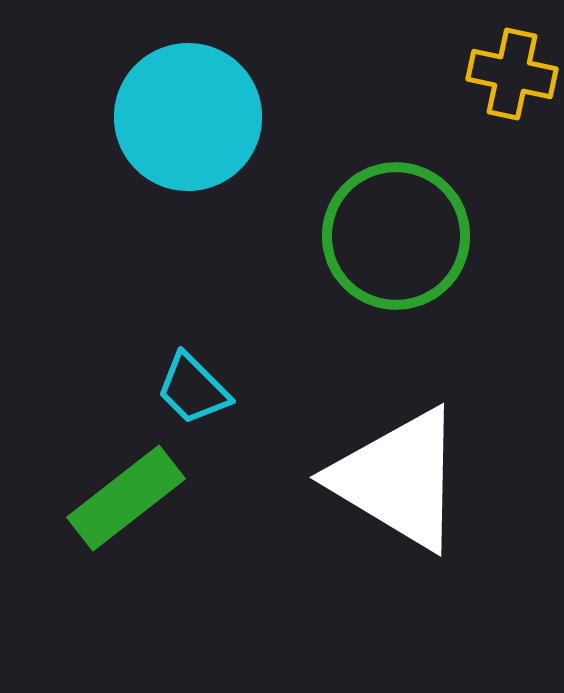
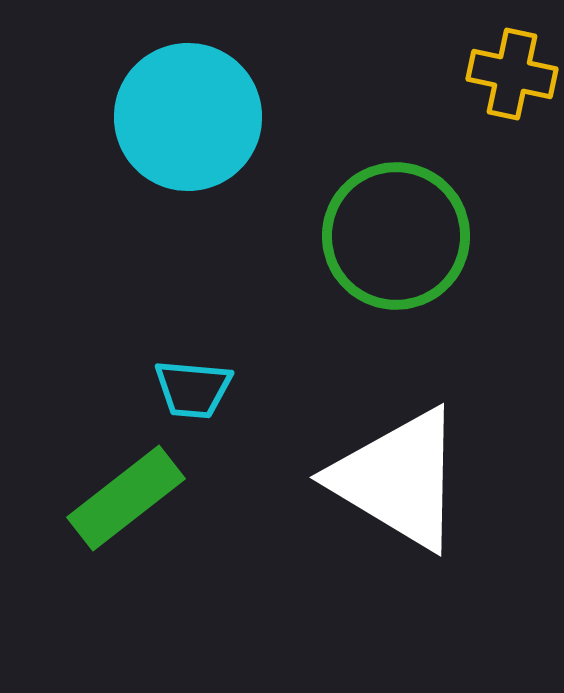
cyan trapezoid: rotated 40 degrees counterclockwise
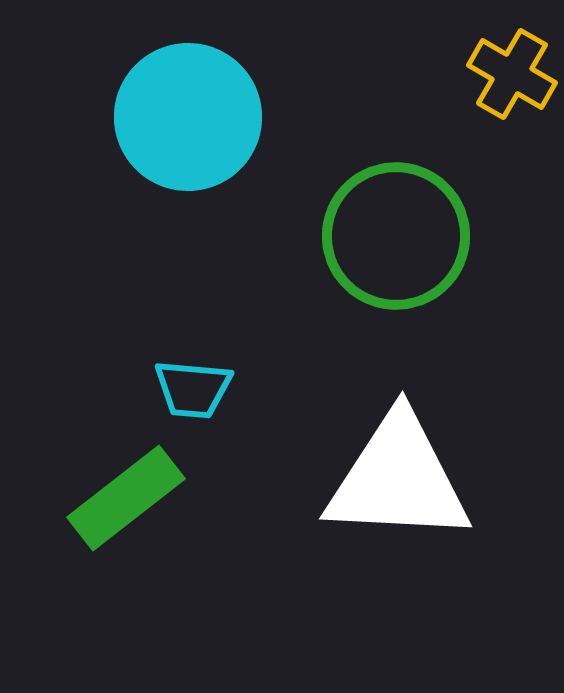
yellow cross: rotated 18 degrees clockwise
white triangle: rotated 28 degrees counterclockwise
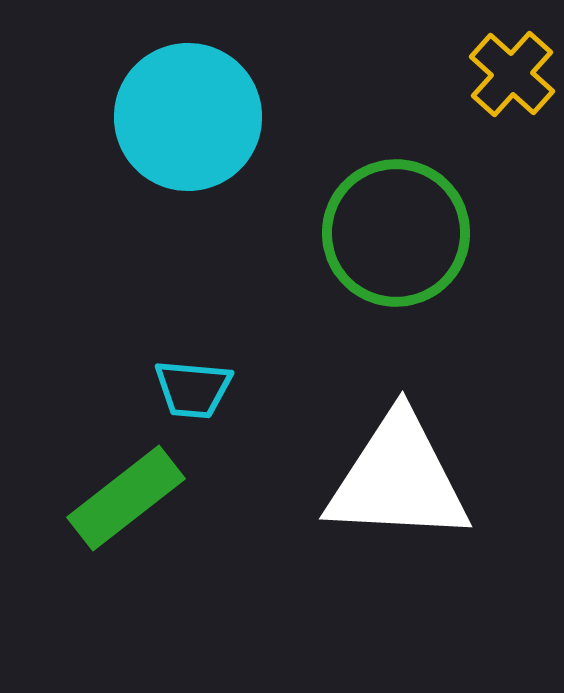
yellow cross: rotated 12 degrees clockwise
green circle: moved 3 px up
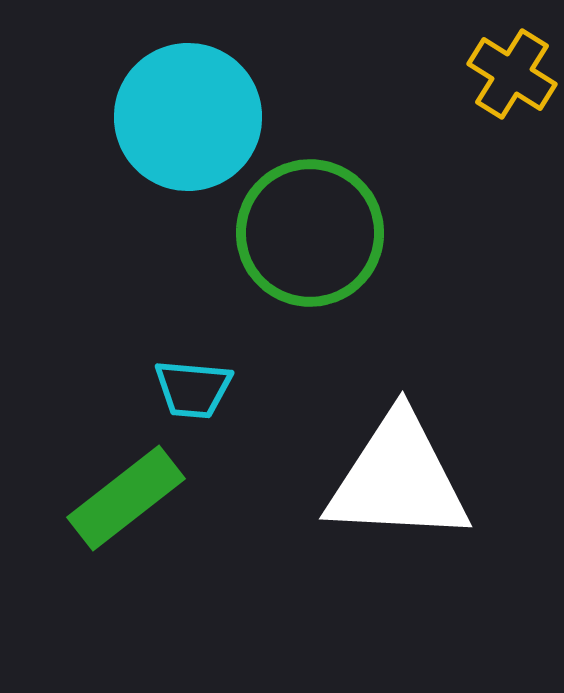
yellow cross: rotated 10 degrees counterclockwise
green circle: moved 86 px left
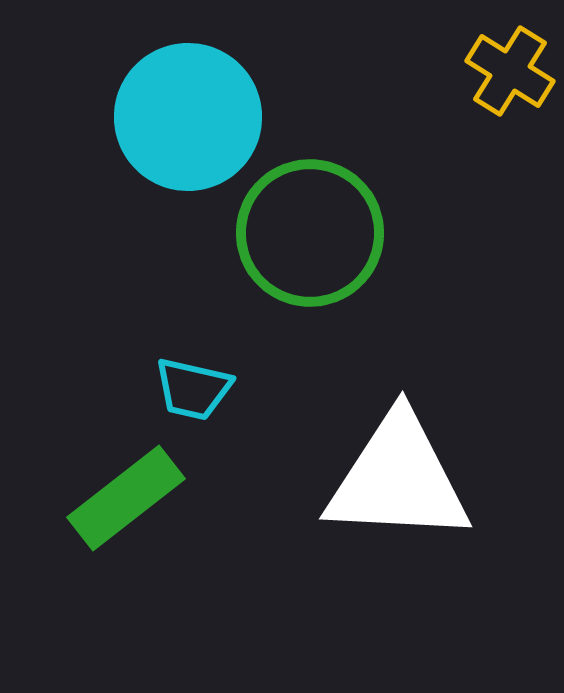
yellow cross: moved 2 px left, 3 px up
cyan trapezoid: rotated 8 degrees clockwise
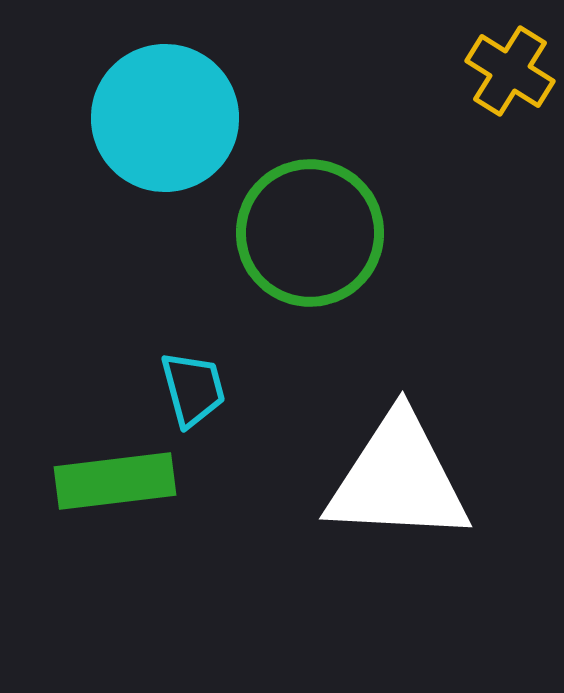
cyan circle: moved 23 px left, 1 px down
cyan trapezoid: rotated 118 degrees counterclockwise
green rectangle: moved 11 px left, 17 px up; rotated 31 degrees clockwise
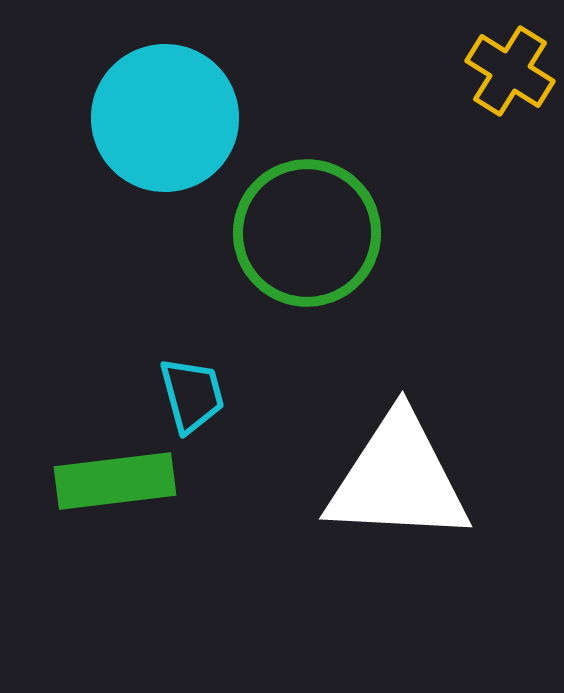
green circle: moved 3 px left
cyan trapezoid: moved 1 px left, 6 px down
